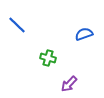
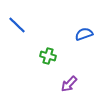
green cross: moved 2 px up
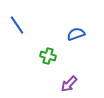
blue line: rotated 12 degrees clockwise
blue semicircle: moved 8 px left
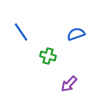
blue line: moved 4 px right, 7 px down
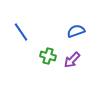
blue semicircle: moved 3 px up
purple arrow: moved 3 px right, 24 px up
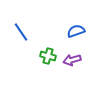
purple arrow: rotated 30 degrees clockwise
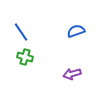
green cross: moved 23 px left, 1 px down
purple arrow: moved 14 px down
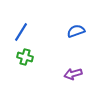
blue line: rotated 66 degrees clockwise
purple arrow: moved 1 px right
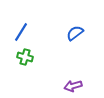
blue semicircle: moved 1 px left, 2 px down; rotated 18 degrees counterclockwise
purple arrow: moved 12 px down
